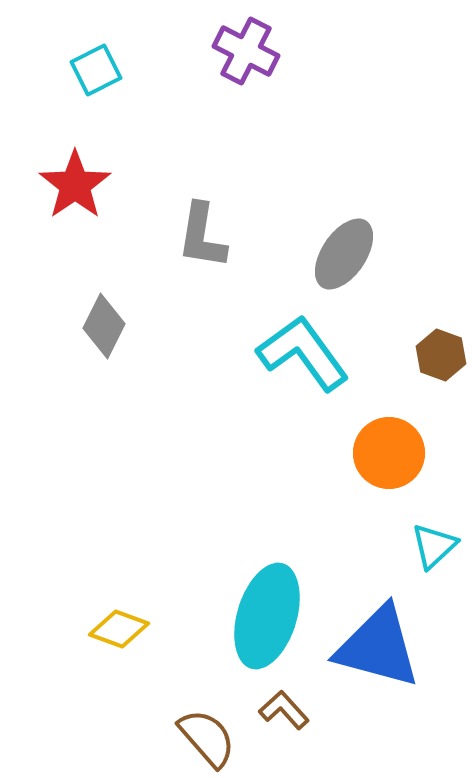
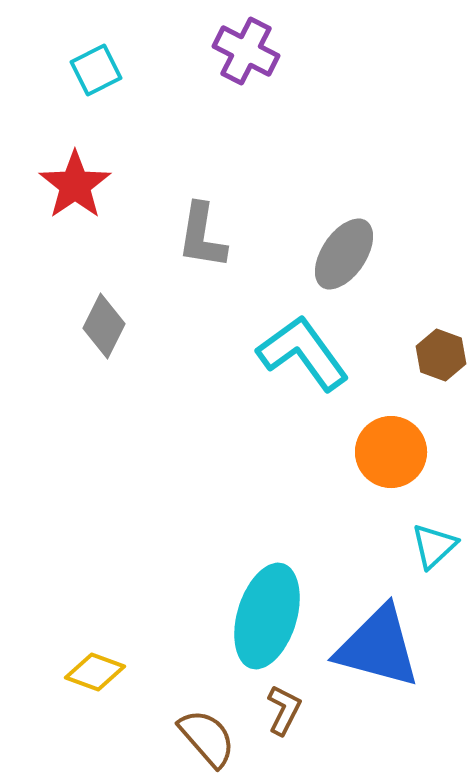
orange circle: moved 2 px right, 1 px up
yellow diamond: moved 24 px left, 43 px down
brown L-shape: rotated 69 degrees clockwise
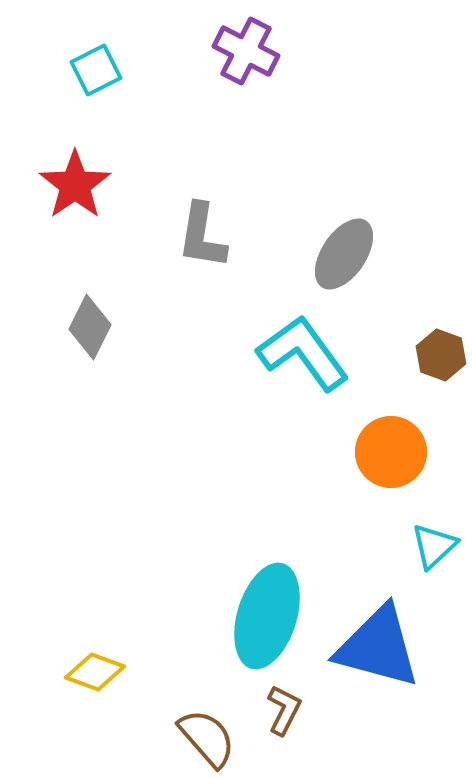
gray diamond: moved 14 px left, 1 px down
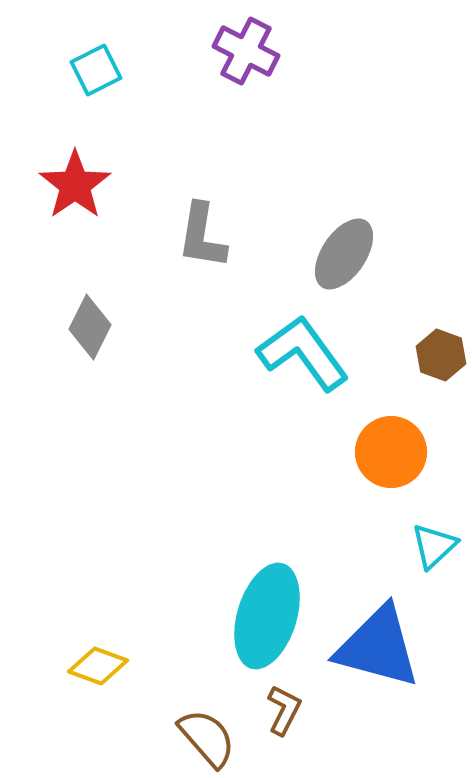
yellow diamond: moved 3 px right, 6 px up
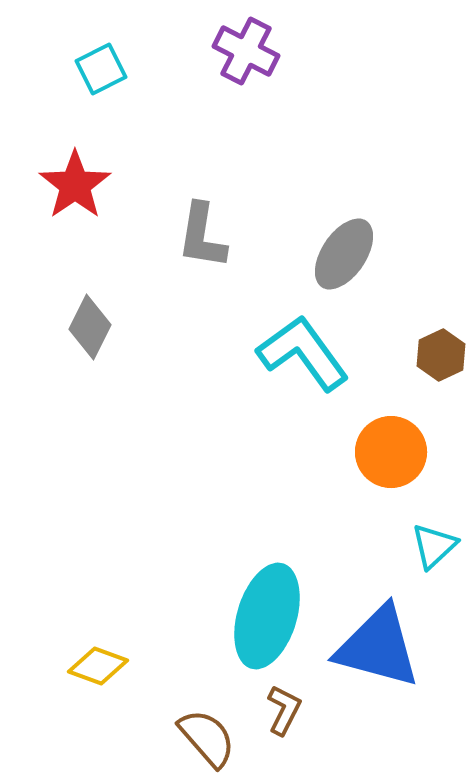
cyan square: moved 5 px right, 1 px up
brown hexagon: rotated 15 degrees clockwise
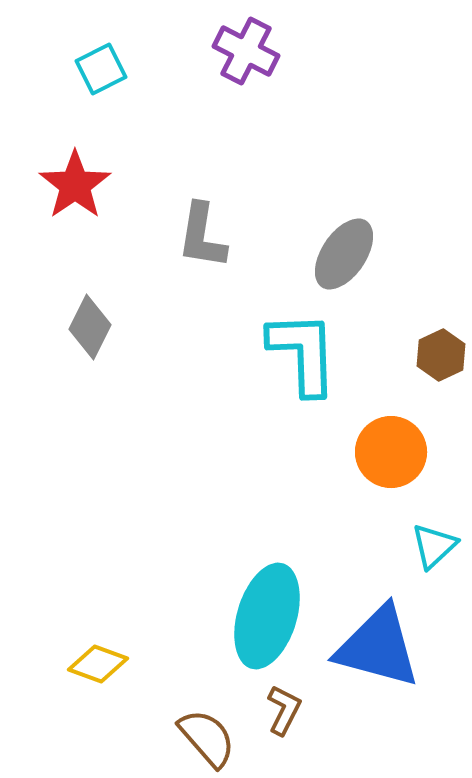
cyan L-shape: rotated 34 degrees clockwise
yellow diamond: moved 2 px up
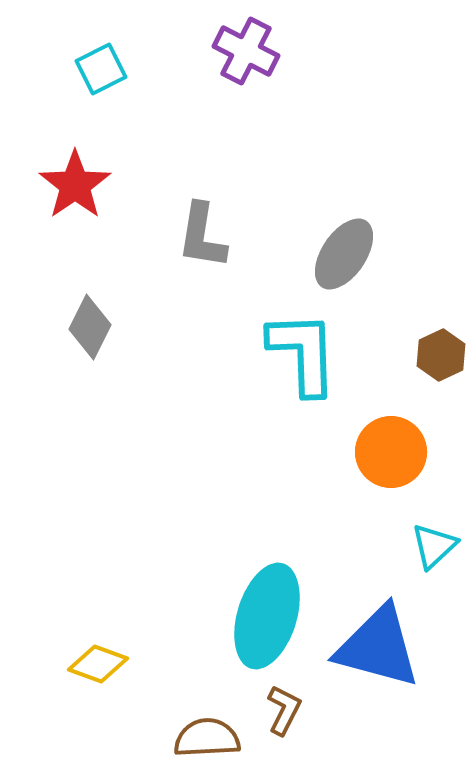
brown semicircle: rotated 52 degrees counterclockwise
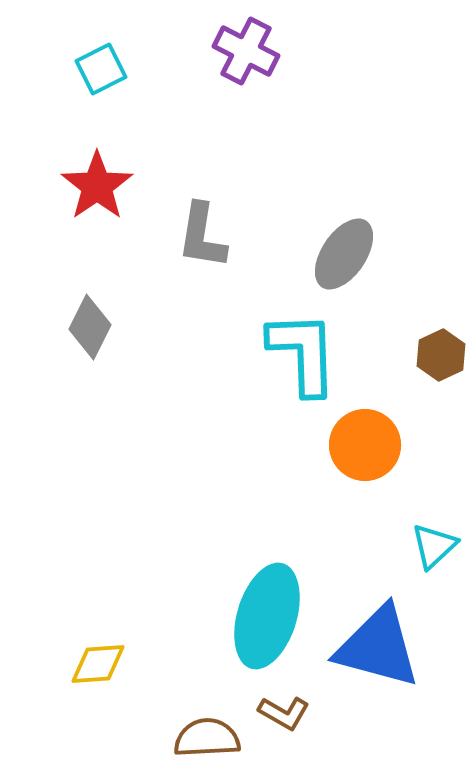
red star: moved 22 px right, 1 px down
orange circle: moved 26 px left, 7 px up
yellow diamond: rotated 24 degrees counterclockwise
brown L-shape: moved 3 px down; rotated 93 degrees clockwise
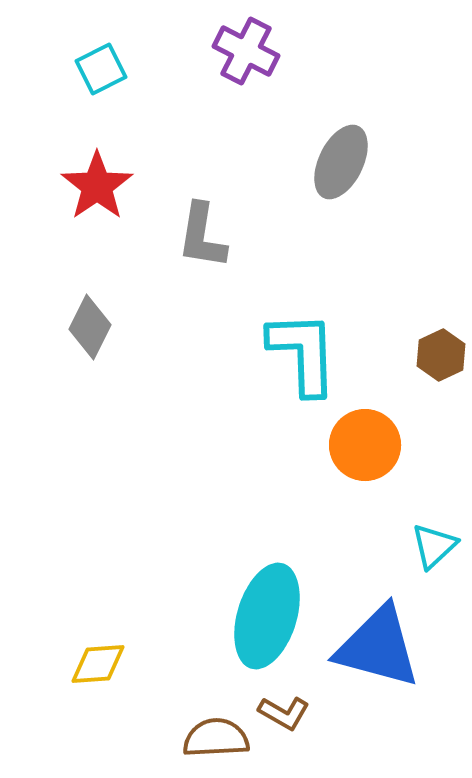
gray ellipse: moved 3 px left, 92 px up; rotated 8 degrees counterclockwise
brown semicircle: moved 9 px right
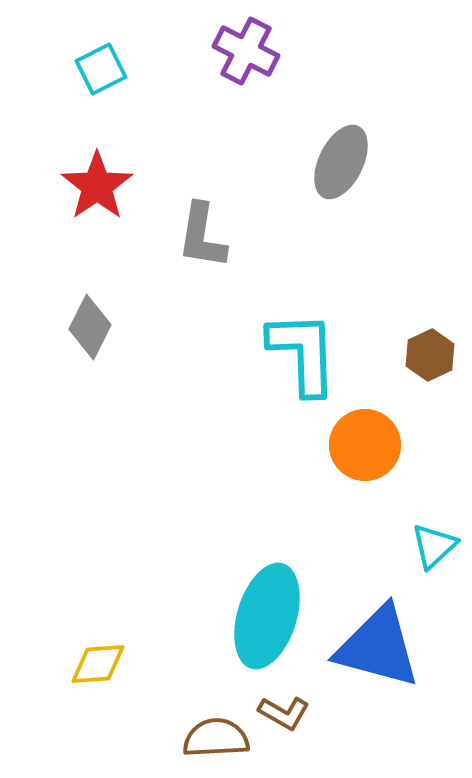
brown hexagon: moved 11 px left
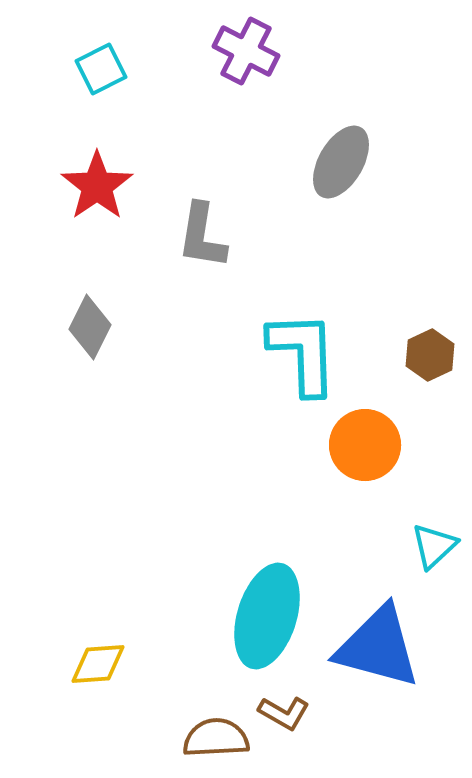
gray ellipse: rotated 4 degrees clockwise
